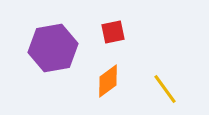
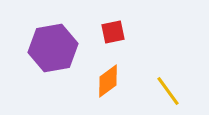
yellow line: moved 3 px right, 2 px down
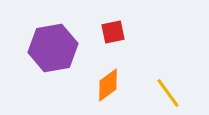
orange diamond: moved 4 px down
yellow line: moved 2 px down
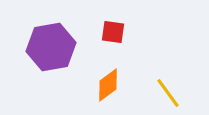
red square: rotated 20 degrees clockwise
purple hexagon: moved 2 px left, 1 px up
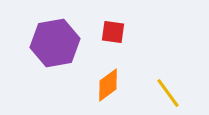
purple hexagon: moved 4 px right, 4 px up
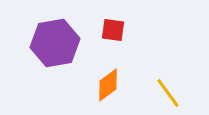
red square: moved 2 px up
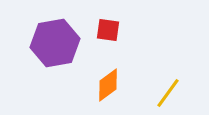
red square: moved 5 px left
yellow line: rotated 72 degrees clockwise
